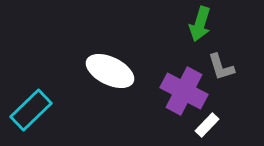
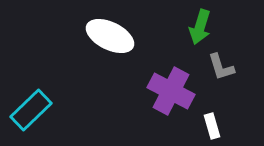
green arrow: moved 3 px down
white ellipse: moved 35 px up
purple cross: moved 13 px left
white rectangle: moved 5 px right, 1 px down; rotated 60 degrees counterclockwise
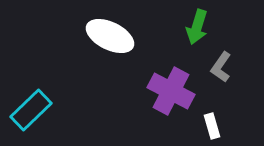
green arrow: moved 3 px left
gray L-shape: rotated 52 degrees clockwise
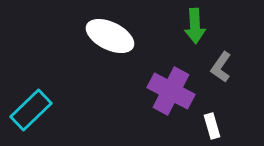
green arrow: moved 2 px left, 1 px up; rotated 20 degrees counterclockwise
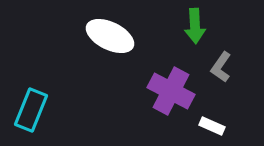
cyan rectangle: rotated 24 degrees counterclockwise
white rectangle: rotated 50 degrees counterclockwise
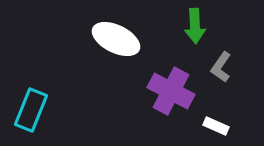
white ellipse: moved 6 px right, 3 px down
white rectangle: moved 4 px right
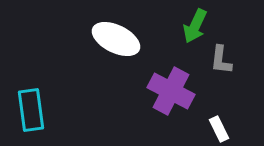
green arrow: rotated 28 degrees clockwise
gray L-shape: moved 7 px up; rotated 28 degrees counterclockwise
cyan rectangle: rotated 30 degrees counterclockwise
white rectangle: moved 3 px right, 3 px down; rotated 40 degrees clockwise
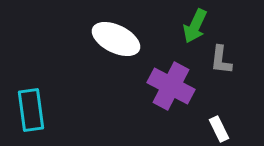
purple cross: moved 5 px up
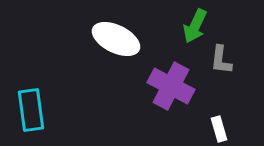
white rectangle: rotated 10 degrees clockwise
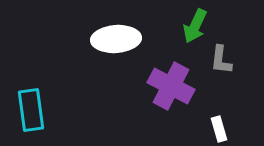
white ellipse: rotated 30 degrees counterclockwise
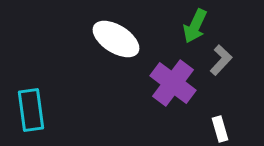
white ellipse: rotated 36 degrees clockwise
gray L-shape: rotated 144 degrees counterclockwise
purple cross: moved 2 px right, 3 px up; rotated 9 degrees clockwise
white rectangle: moved 1 px right
